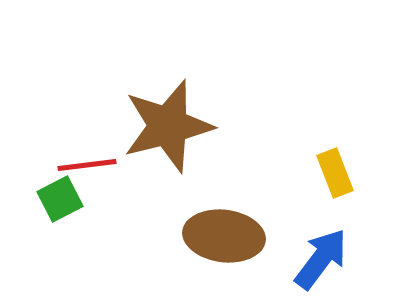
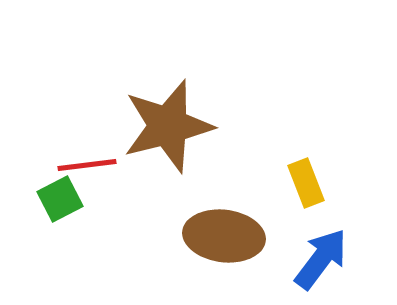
yellow rectangle: moved 29 px left, 10 px down
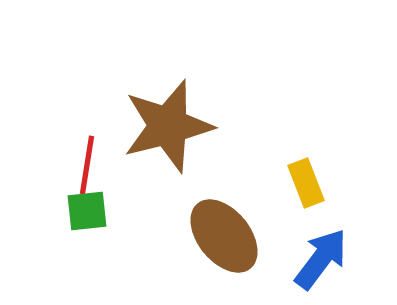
red line: rotated 74 degrees counterclockwise
green square: moved 27 px right, 12 px down; rotated 21 degrees clockwise
brown ellipse: rotated 44 degrees clockwise
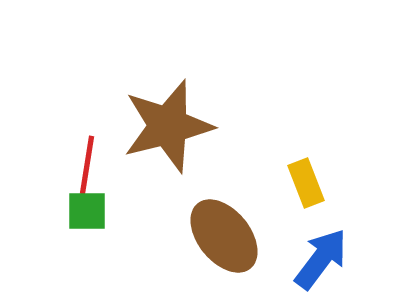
green square: rotated 6 degrees clockwise
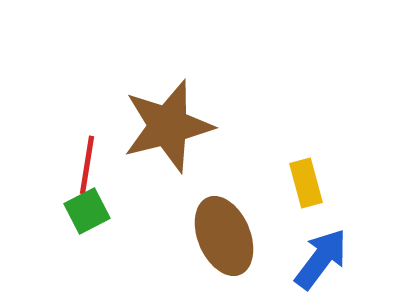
yellow rectangle: rotated 6 degrees clockwise
green square: rotated 27 degrees counterclockwise
brown ellipse: rotated 16 degrees clockwise
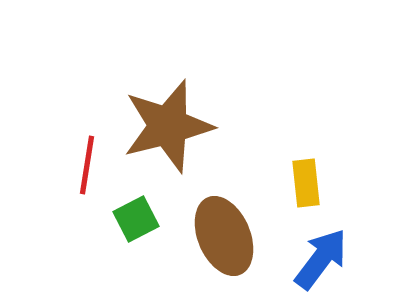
yellow rectangle: rotated 9 degrees clockwise
green square: moved 49 px right, 8 px down
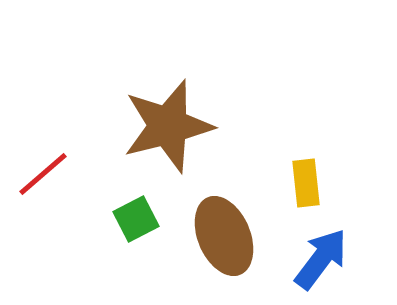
red line: moved 44 px left, 9 px down; rotated 40 degrees clockwise
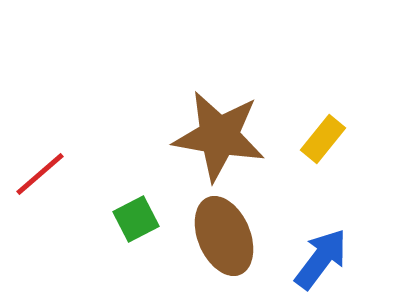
brown star: moved 51 px right, 10 px down; rotated 24 degrees clockwise
red line: moved 3 px left
yellow rectangle: moved 17 px right, 44 px up; rotated 45 degrees clockwise
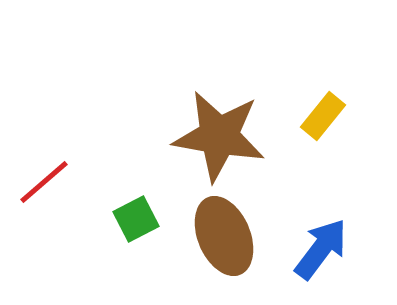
yellow rectangle: moved 23 px up
red line: moved 4 px right, 8 px down
blue arrow: moved 10 px up
